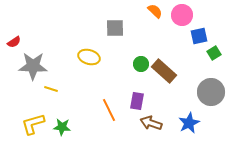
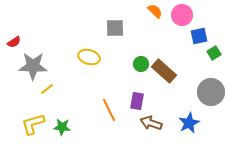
yellow line: moved 4 px left; rotated 56 degrees counterclockwise
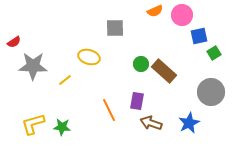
orange semicircle: rotated 112 degrees clockwise
yellow line: moved 18 px right, 9 px up
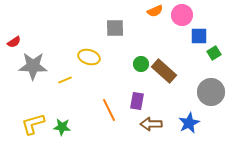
blue square: rotated 12 degrees clockwise
yellow line: rotated 16 degrees clockwise
brown arrow: moved 1 px down; rotated 20 degrees counterclockwise
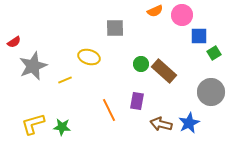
gray star: rotated 24 degrees counterclockwise
brown arrow: moved 10 px right; rotated 15 degrees clockwise
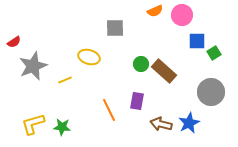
blue square: moved 2 px left, 5 px down
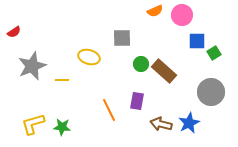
gray square: moved 7 px right, 10 px down
red semicircle: moved 10 px up
gray star: moved 1 px left
yellow line: moved 3 px left; rotated 24 degrees clockwise
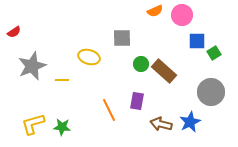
blue star: moved 1 px right, 1 px up
